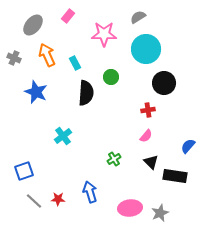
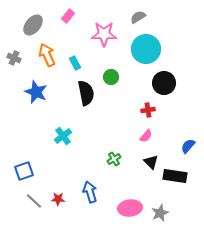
black semicircle: rotated 15 degrees counterclockwise
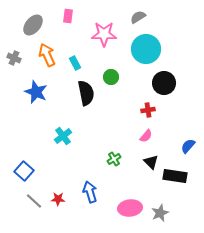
pink rectangle: rotated 32 degrees counterclockwise
blue square: rotated 30 degrees counterclockwise
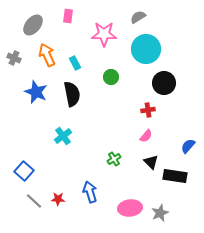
black semicircle: moved 14 px left, 1 px down
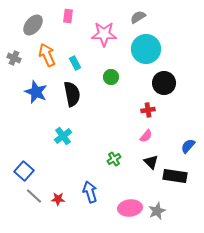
gray line: moved 5 px up
gray star: moved 3 px left, 2 px up
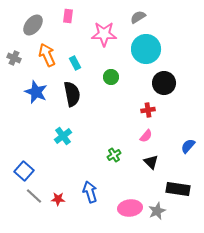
green cross: moved 4 px up
black rectangle: moved 3 px right, 13 px down
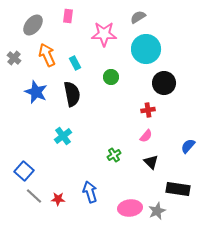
gray cross: rotated 16 degrees clockwise
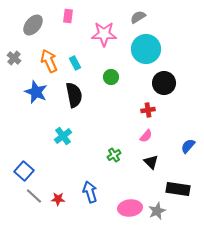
orange arrow: moved 2 px right, 6 px down
black semicircle: moved 2 px right, 1 px down
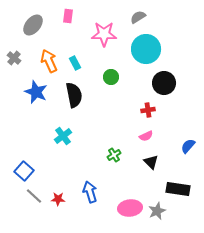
pink semicircle: rotated 24 degrees clockwise
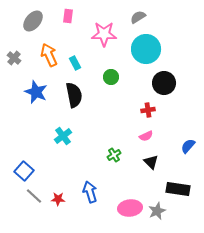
gray ellipse: moved 4 px up
orange arrow: moved 6 px up
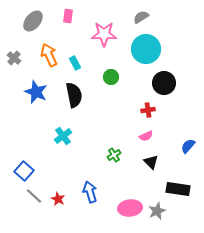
gray semicircle: moved 3 px right
red star: rotated 24 degrees clockwise
